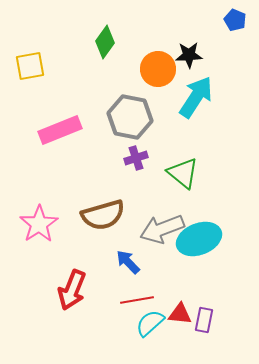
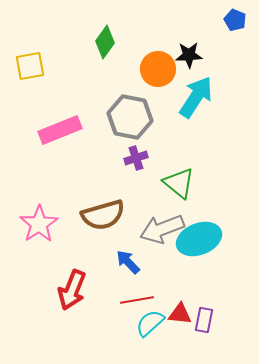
green triangle: moved 4 px left, 10 px down
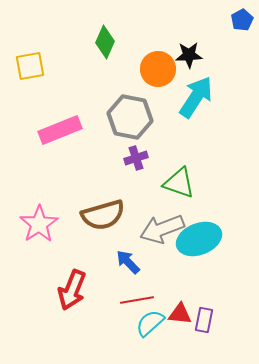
blue pentagon: moved 7 px right; rotated 20 degrees clockwise
green diamond: rotated 12 degrees counterclockwise
green triangle: rotated 20 degrees counterclockwise
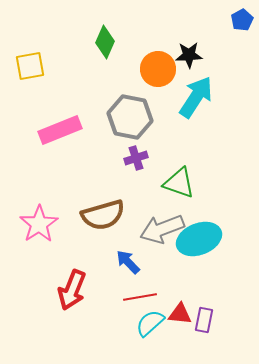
red line: moved 3 px right, 3 px up
